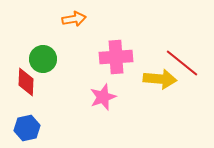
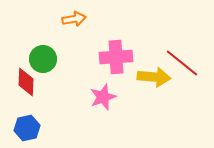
yellow arrow: moved 6 px left, 2 px up
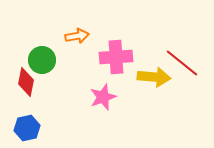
orange arrow: moved 3 px right, 17 px down
green circle: moved 1 px left, 1 px down
red diamond: rotated 8 degrees clockwise
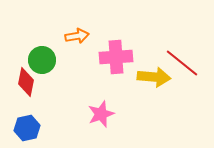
pink star: moved 2 px left, 17 px down
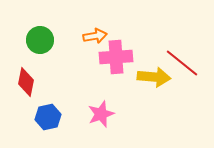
orange arrow: moved 18 px right
green circle: moved 2 px left, 20 px up
blue hexagon: moved 21 px right, 11 px up
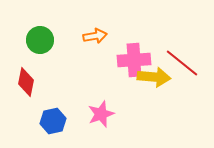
pink cross: moved 18 px right, 3 px down
blue hexagon: moved 5 px right, 4 px down
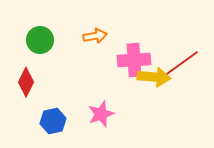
red line: rotated 75 degrees counterclockwise
red diamond: rotated 16 degrees clockwise
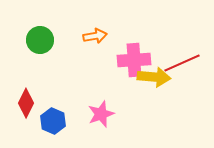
red line: rotated 12 degrees clockwise
red diamond: moved 21 px down
blue hexagon: rotated 25 degrees counterclockwise
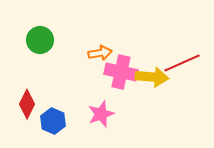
orange arrow: moved 5 px right, 17 px down
pink cross: moved 13 px left, 12 px down; rotated 16 degrees clockwise
yellow arrow: moved 2 px left
red diamond: moved 1 px right, 1 px down
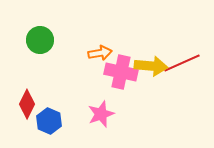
yellow arrow: moved 1 px left, 11 px up
blue hexagon: moved 4 px left
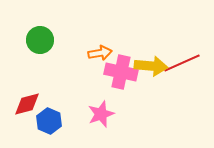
red diamond: rotated 48 degrees clockwise
